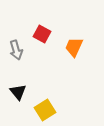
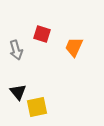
red square: rotated 12 degrees counterclockwise
yellow square: moved 8 px left, 3 px up; rotated 20 degrees clockwise
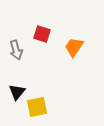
orange trapezoid: rotated 10 degrees clockwise
black triangle: moved 1 px left; rotated 18 degrees clockwise
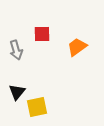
red square: rotated 18 degrees counterclockwise
orange trapezoid: moved 3 px right; rotated 20 degrees clockwise
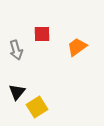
yellow square: rotated 20 degrees counterclockwise
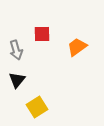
black triangle: moved 12 px up
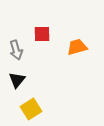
orange trapezoid: rotated 20 degrees clockwise
yellow square: moved 6 px left, 2 px down
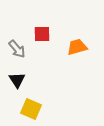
gray arrow: moved 1 px right, 1 px up; rotated 24 degrees counterclockwise
black triangle: rotated 12 degrees counterclockwise
yellow square: rotated 35 degrees counterclockwise
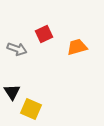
red square: moved 2 px right; rotated 24 degrees counterclockwise
gray arrow: rotated 30 degrees counterclockwise
black triangle: moved 5 px left, 12 px down
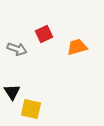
yellow square: rotated 10 degrees counterclockwise
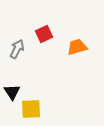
gray arrow: rotated 84 degrees counterclockwise
yellow square: rotated 15 degrees counterclockwise
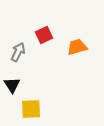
red square: moved 1 px down
gray arrow: moved 1 px right, 3 px down
black triangle: moved 7 px up
